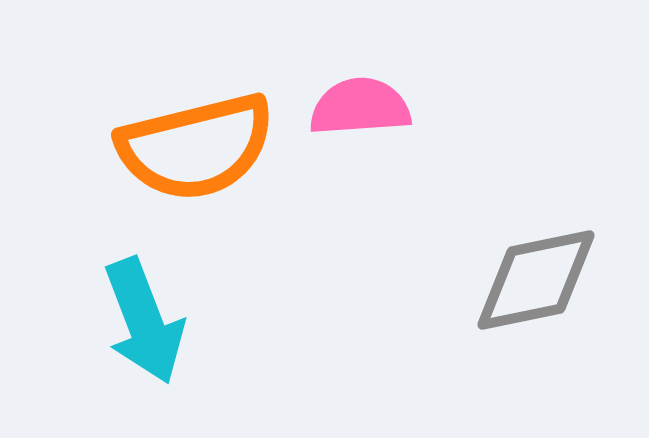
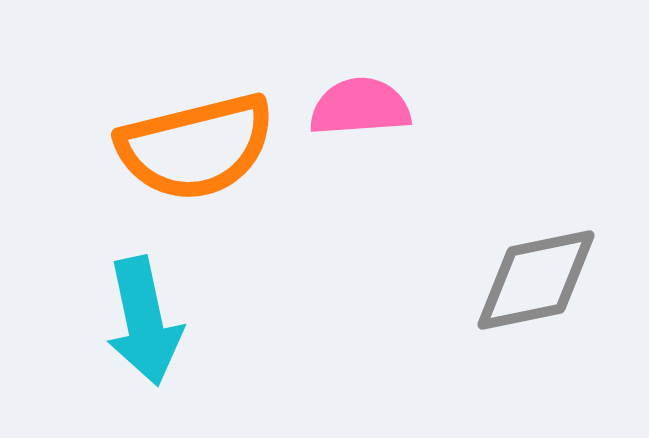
cyan arrow: rotated 9 degrees clockwise
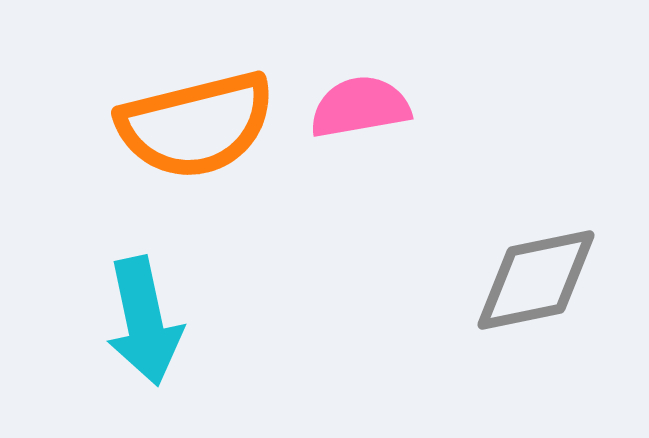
pink semicircle: rotated 6 degrees counterclockwise
orange semicircle: moved 22 px up
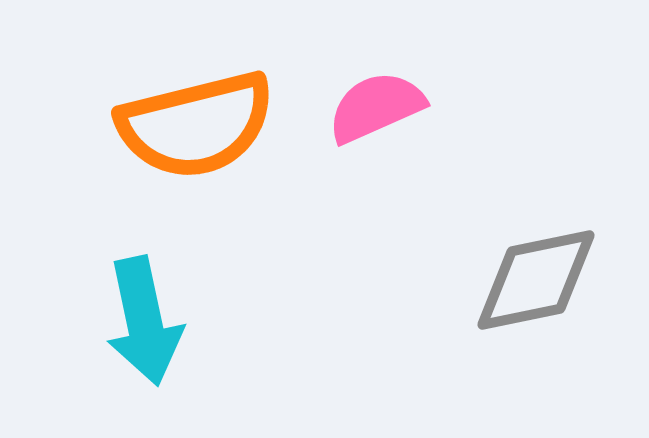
pink semicircle: moved 16 px right; rotated 14 degrees counterclockwise
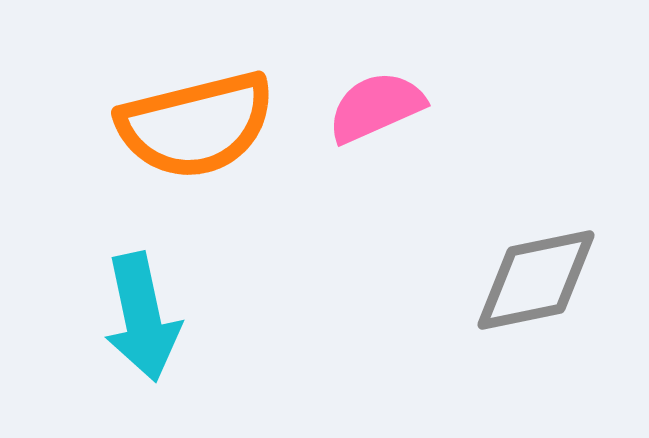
cyan arrow: moved 2 px left, 4 px up
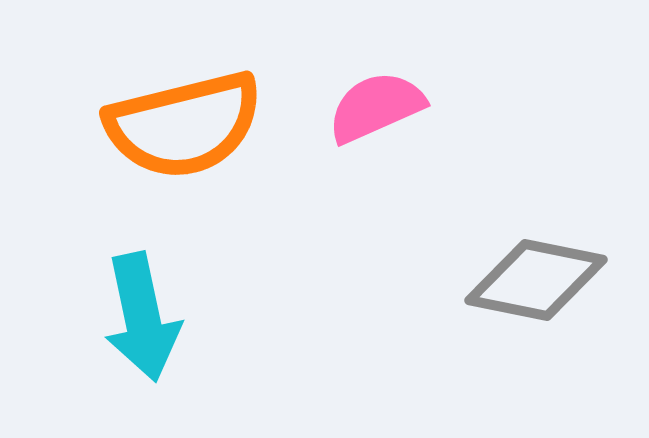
orange semicircle: moved 12 px left
gray diamond: rotated 23 degrees clockwise
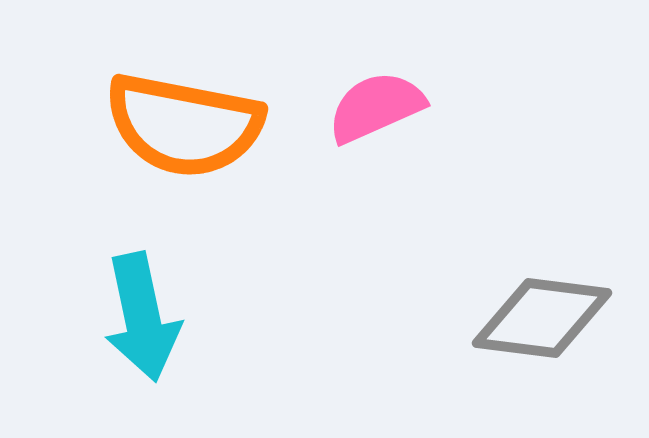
orange semicircle: rotated 25 degrees clockwise
gray diamond: moved 6 px right, 38 px down; rotated 4 degrees counterclockwise
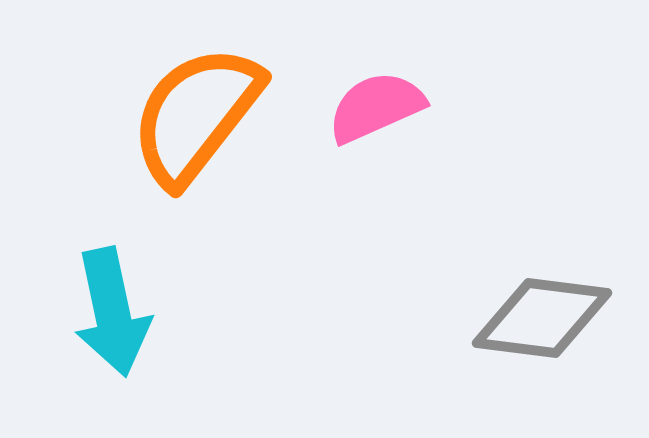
orange semicircle: moved 12 px right, 10 px up; rotated 117 degrees clockwise
cyan arrow: moved 30 px left, 5 px up
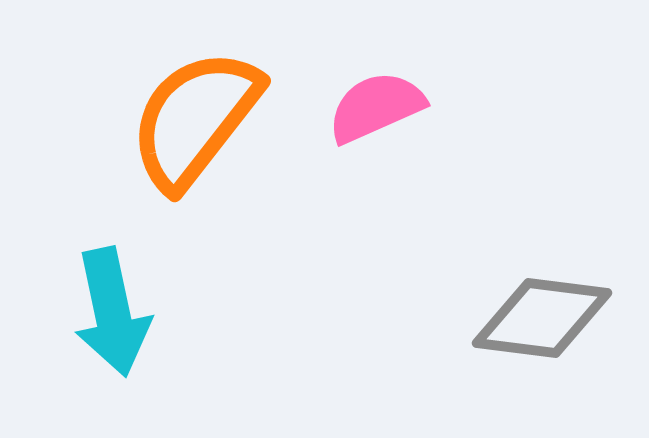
orange semicircle: moved 1 px left, 4 px down
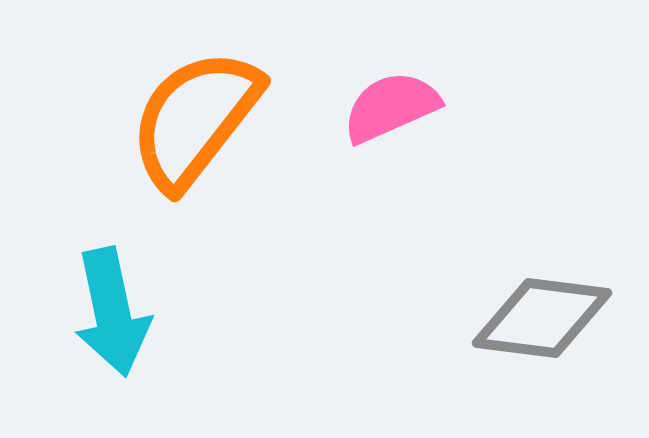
pink semicircle: moved 15 px right
